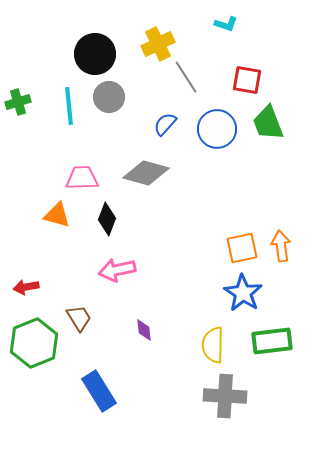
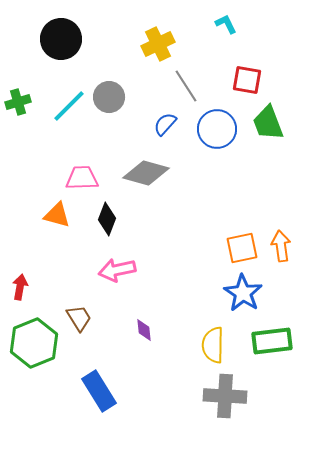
cyan L-shape: rotated 135 degrees counterclockwise
black circle: moved 34 px left, 15 px up
gray line: moved 9 px down
cyan line: rotated 51 degrees clockwise
red arrow: moved 6 px left; rotated 110 degrees clockwise
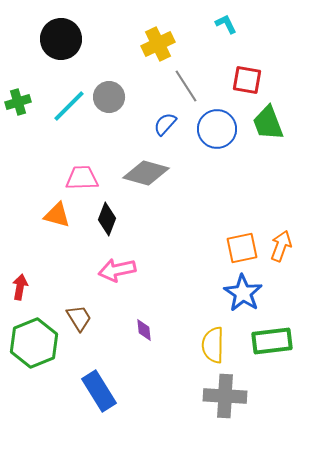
orange arrow: rotated 28 degrees clockwise
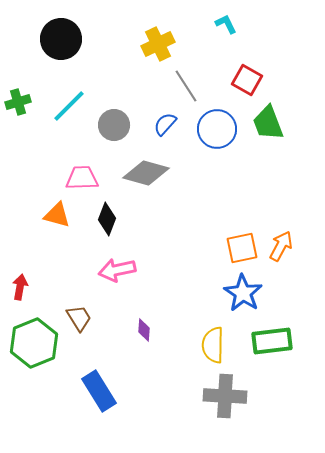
red square: rotated 20 degrees clockwise
gray circle: moved 5 px right, 28 px down
orange arrow: rotated 8 degrees clockwise
purple diamond: rotated 10 degrees clockwise
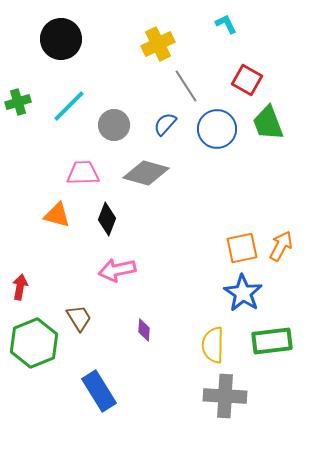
pink trapezoid: moved 1 px right, 5 px up
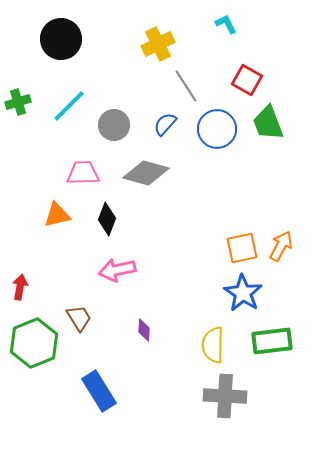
orange triangle: rotated 28 degrees counterclockwise
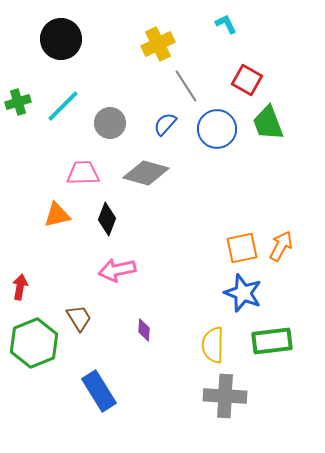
cyan line: moved 6 px left
gray circle: moved 4 px left, 2 px up
blue star: rotated 12 degrees counterclockwise
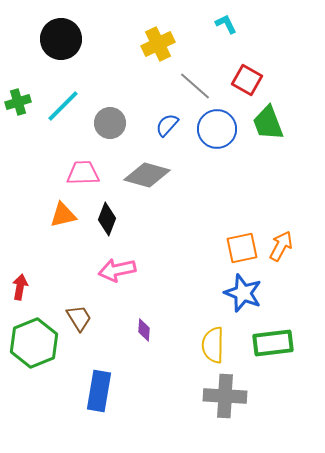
gray line: moved 9 px right; rotated 16 degrees counterclockwise
blue semicircle: moved 2 px right, 1 px down
gray diamond: moved 1 px right, 2 px down
orange triangle: moved 6 px right
green rectangle: moved 1 px right, 2 px down
blue rectangle: rotated 42 degrees clockwise
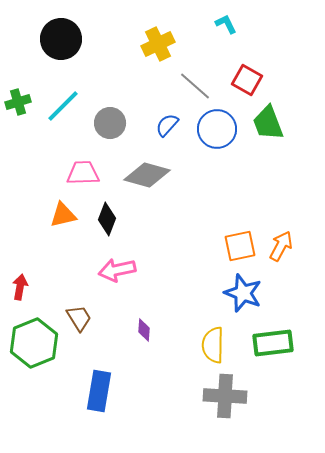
orange square: moved 2 px left, 2 px up
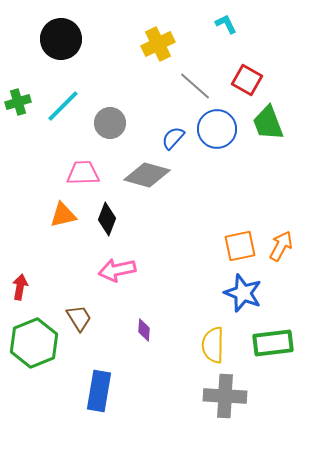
blue semicircle: moved 6 px right, 13 px down
